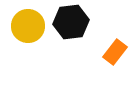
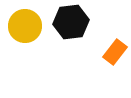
yellow circle: moved 3 px left
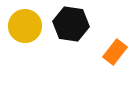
black hexagon: moved 2 px down; rotated 16 degrees clockwise
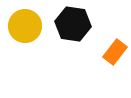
black hexagon: moved 2 px right
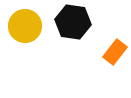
black hexagon: moved 2 px up
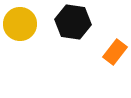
yellow circle: moved 5 px left, 2 px up
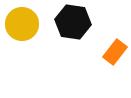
yellow circle: moved 2 px right
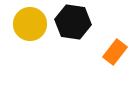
yellow circle: moved 8 px right
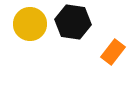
orange rectangle: moved 2 px left
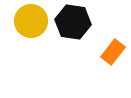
yellow circle: moved 1 px right, 3 px up
